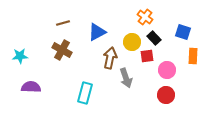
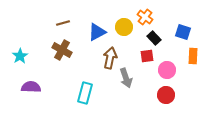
yellow circle: moved 8 px left, 15 px up
cyan star: rotated 28 degrees counterclockwise
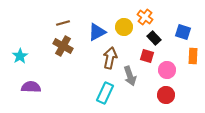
brown cross: moved 1 px right, 4 px up
red square: rotated 24 degrees clockwise
gray arrow: moved 4 px right, 2 px up
cyan rectangle: moved 20 px right; rotated 10 degrees clockwise
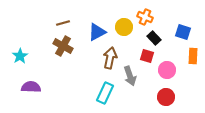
orange cross: rotated 14 degrees counterclockwise
red circle: moved 2 px down
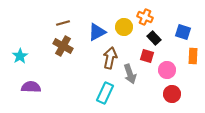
gray arrow: moved 2 px up
red circle: moved 6 px right, 3 px up
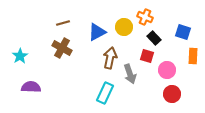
brown cross: moved 1 px left, 2 px down
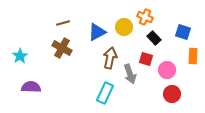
red square: moved 1 px left, 3 px down
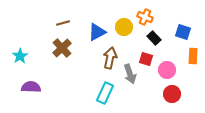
brown cross: rotated 18 degrees clockwise
